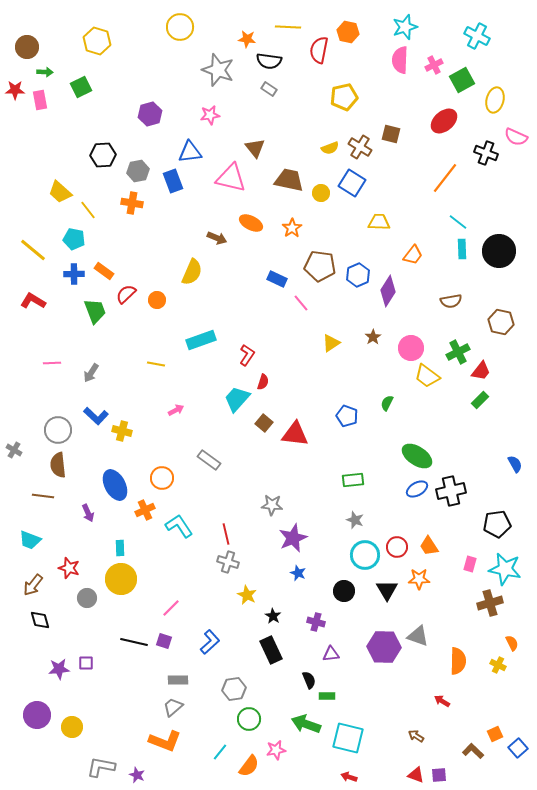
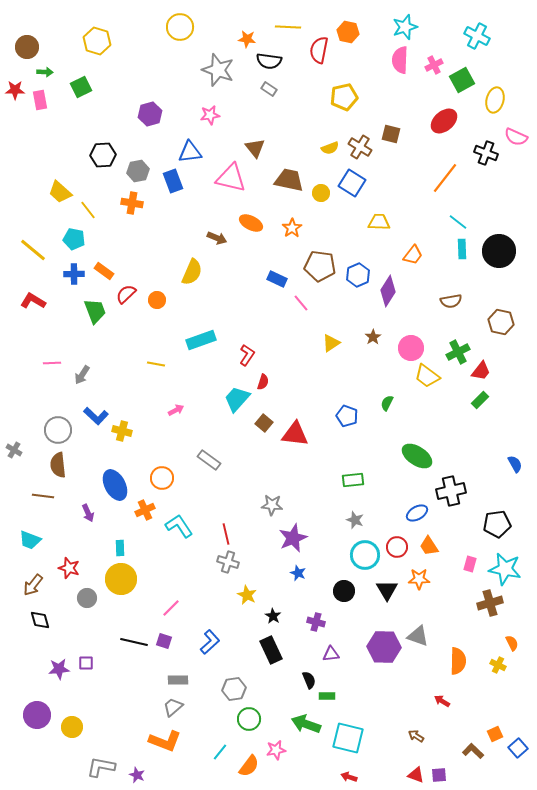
gray arrow at (91, 373): moved 9 px left, 2 px down
blue ellipse at (417, 489): moved 24 px down
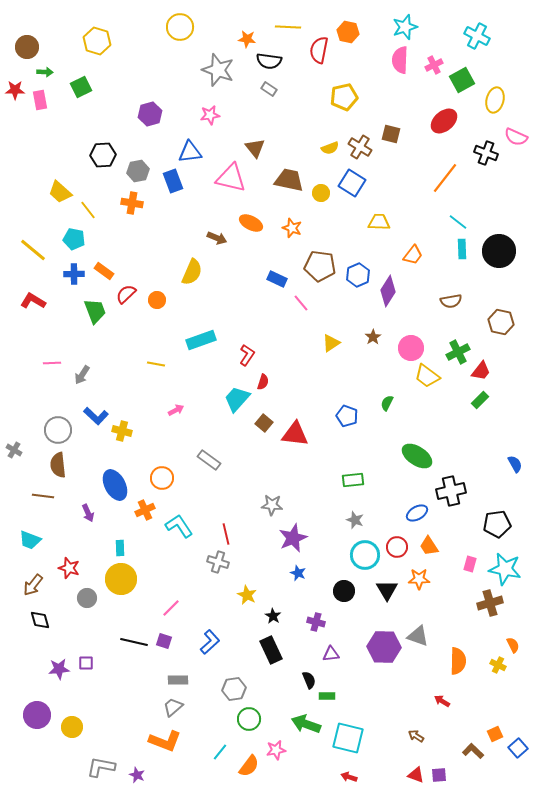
orange star at (292, 228): rotated 18 degrees counterclockwise
gray cross at (228, 562): moved 10 px left
orange semicircle at (512, 643): moved 1 px right, 2 px down
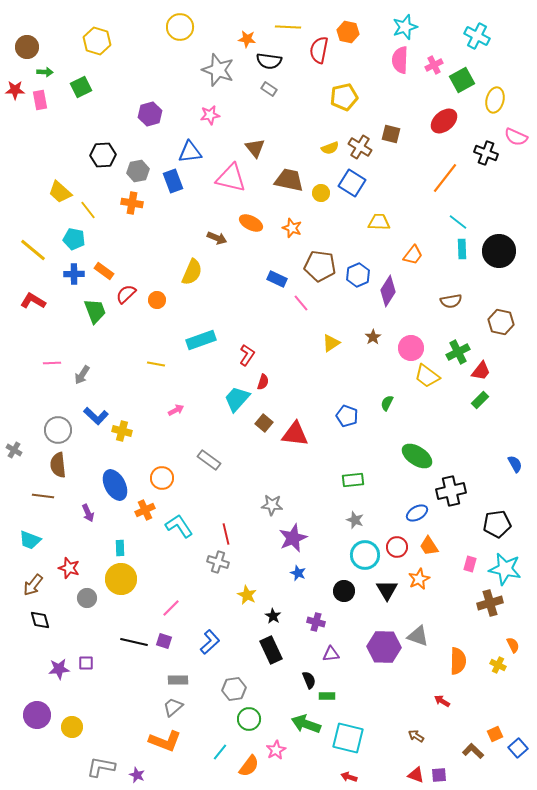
orange star at (419, 579): rotated 25 degrees counterclockwise
pink star at (276, 750): rotated 18 degrees counterclockwise
